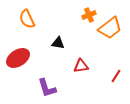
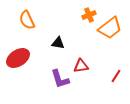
orange semicircle: moved 1 px down
purple L-shape: moved 13 px right, 9 px up
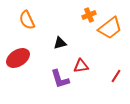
black triangle: moved 2 px right; rotated 24 degrees counterclockwise
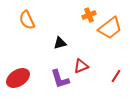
red ellipse: moved 20 px down
red triangle: rotated 14 degrees counterclockwise
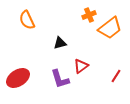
red triangle: rotated 14 degrees counterclockwise
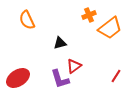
red triangle: moved 7 px left
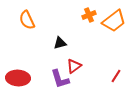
orange trapezoid: moved 4 px right, 7 px up
red ellipse: rotated 35 degrees clockwise
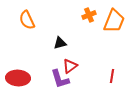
orange trapezoid: rotated 30 degrees counterclockwise
red triangle: moved 4 px left
red line: moved 4 px left; rotated 24 degrees counterclockwise
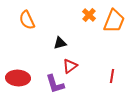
orange cross: rotated 24 degrees counterclockwise
purple L-shape: moved 5 px left, 5 px down
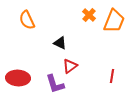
black triangle: rotated 40 degrees clockwise
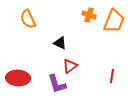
orange cross: rotated 24 degrees counterclockwise
orange semicircle: moved 1 px right, 1 px up
purple L-shape: moved 2 px right
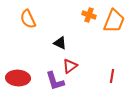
purple L-shape: moved 2 px left, 3 px up
